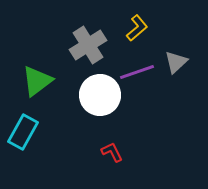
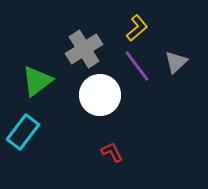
gray cross: moved 4 px left, 4 px down
purple line: moved 6 px up; rotated 72 degrees clockwise
cyan rectangle: rotated 8 degrees clockwise
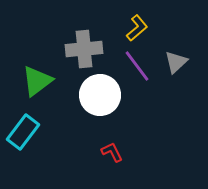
gray cross: rotated 27 degrees clockwise
